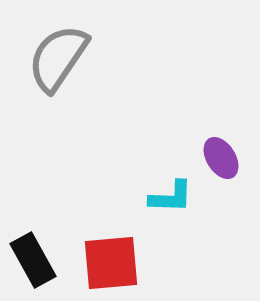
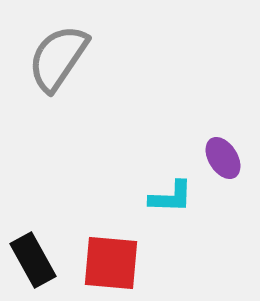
purple ellipse: moved 2 px right
red square: rotated 10 degrees clockwise
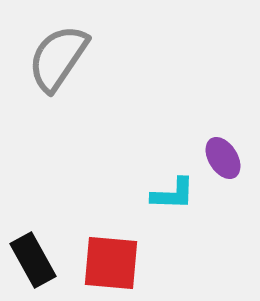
cyan L-shape: moved 2 px right, 3 px up
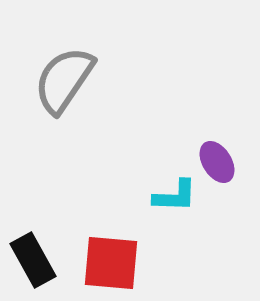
gray semicircle: moved 6 px right, 22 px down
purple ellipse: moved 6 px left, 4 px down
cyan L-shape: moved 2 px right, 2 px down
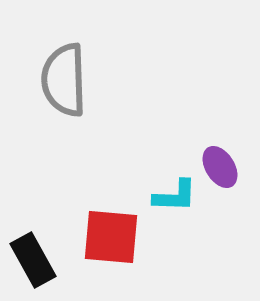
gray semicircle: rotated 36 degrees counterclockwise
purple ellipse: moved 3 px right, 5 px down
red square: moved 26 px up
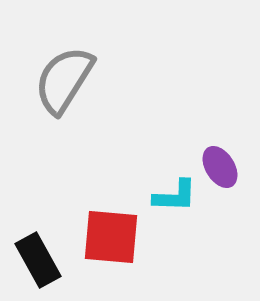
gray semicircle: rotated 34 degrees clockwise
black rectangle: moved 5 px right
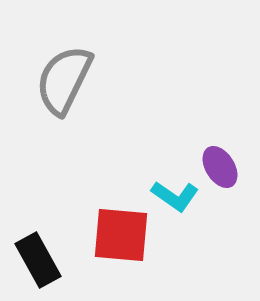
gray semicircle: rotated 6 degrees counterclockwise
cyan L-shape: rotated 33 degrees clockwise
red square: moved 10 px right, 2 px up
